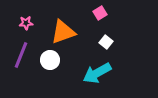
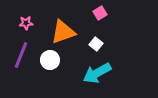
white square: moved 10 px left, 2 px down
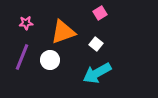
purple line: moved 1 px right, 2 px down
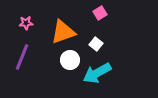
white circle: moved 20 px right
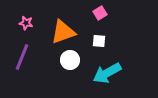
pink star: rotated 16 degrees clockwise
white square: moved 3 px right, 3 px up; rotated 32 degrees counterclockwise
cyan arrow: moved 10 px right
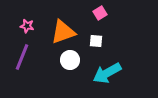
pink star: moved 1 px right, 3 px down
white square: moved 3 px left
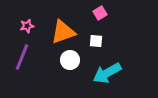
pink star: rotated 24 degrees counterclockwise
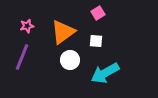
pink square: moved 2 px left
orange triangle: rotated 16 degrees counterclockwise
cyan arrow: moved 2 px left
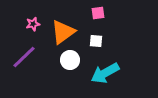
pink square: rotated 24 degrees clockwise
pink star: moved 6 px right, 2 px up
purple line: moved 2 px right; rotated 24 degrees clockwise
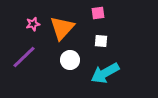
orange triangle: moved 1 px left, 4 px up; rotated 12 degrees counterclockwise
white square: moved 5 px right
